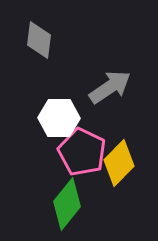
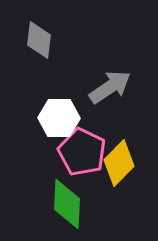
green diamond: rotated 36 degrees counterclockwise
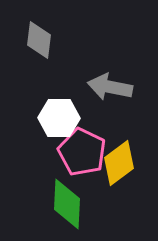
gray arrow: rotated 135 degrees counterclockwise
yellow diamond: rotated 9 degrees clockwise
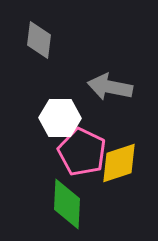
white hexagon: moved 1 px right
yellow diamond: rotated 18 degrees clockwise
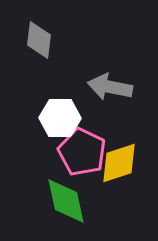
green diamond: moved 1 px left, 3 px up; rotated 15 degrees counterclockwise
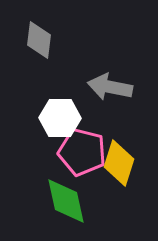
pink pentagon: rotated 12 degrees counterclockwise
yellow diamond: rotated 54 degrees counterclockwise
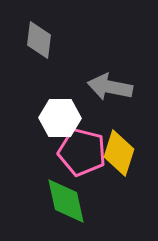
yellow diamond: moved 10 px up
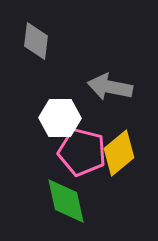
gray diamond: moved 3 px left, 1 px down
yellow diamond: rotated 33 degrees clockwise
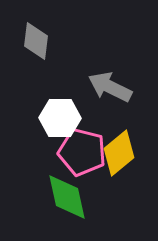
gray arrow: rotated 15 degrees clockwise
green diamond: moved 1 px right, 4 px up
